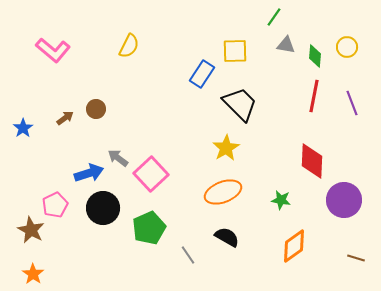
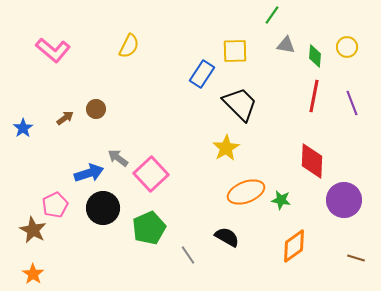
green line: moved 2 px left, 2 px up
orange ellipse: moved 23 px right
brown star: moved 2 px right
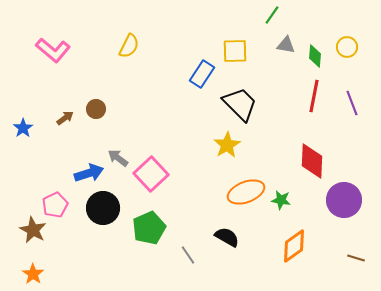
yellow star: moved 1 px right, 3 px up
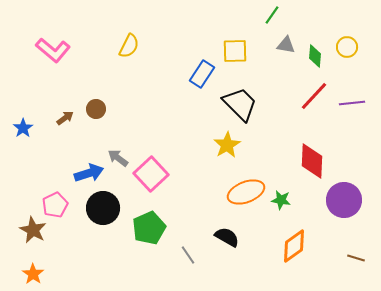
red line: rotated 32 degrees clockwise
purple line: rotated 75 degrees counterclockwise
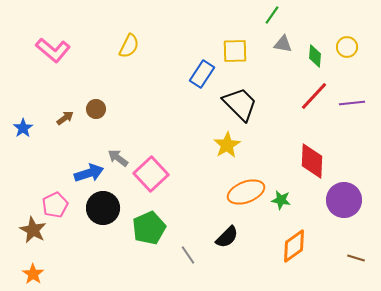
gray triangle: moved 3 px left, 1 px up
black semicircle: rotated 105 degrees clockwise
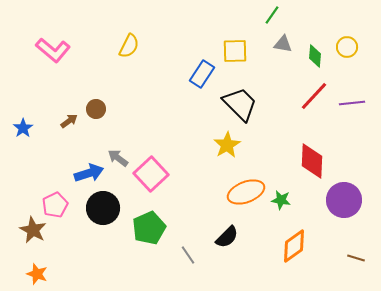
brown arrow: moved 4 px right, 3 px down
orange star: moved 4 px right; rotated 15 degrees counterclockwise
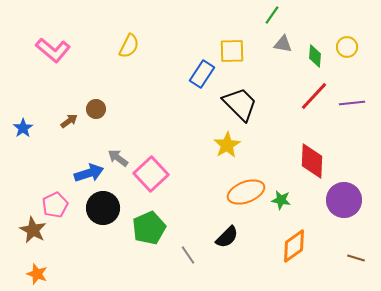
yellow square: moved 3 px left
